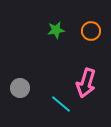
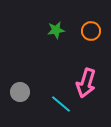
gray circle: moved 4 px down
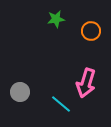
green star: moved 11 px up
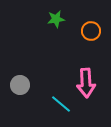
pink arrow: rotated 20 degrees counterclockwise
gray circle: moved 7 px up
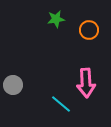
orange circle: moved 2 px left, 1 px up
gray circle: moved 7 px left
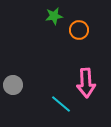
green star: moved 2 px left, 3 px up
orange circle: moved 10 px left
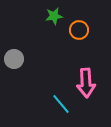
gray circle: moved 1 px right, 26 px up
cyan line: rotated 10 degrees clockwise
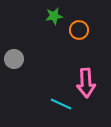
cyan line: rotated 25 degrees counterclockwise
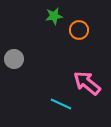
pink arrow: moved 1 px right; rotated 132 degrees clockwise
